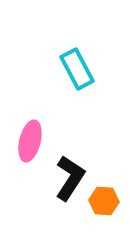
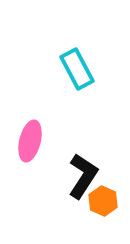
black L-shape: moved 13 px right, 2 px up
orange hexagon: moved 1 px left; rotated 20 degrees clockwise
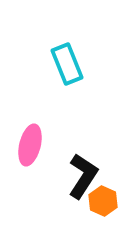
cyan rectangle: moved 10 px left, 5 px up; rotated 6 degrees clockwise
pink ellipse: moved 4 px down
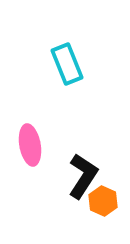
pink ellipse: rotated 24 degrees counterclockwise
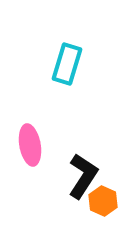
cyan rectangle: rotated 39 degrees clockwise
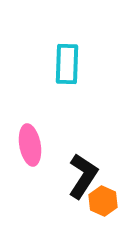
cyan rectangle: rotated 15 degrees counterclockwise
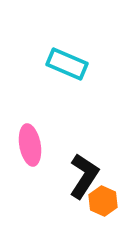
cyan rectangle: rotated 69 degrees counterclockwise
black L-shape: moved 1 px right
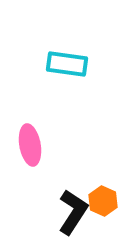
cyan rectangle: rotated 15 degrees counterclockwise
black L-shape: moved 11 px left, 36 px down
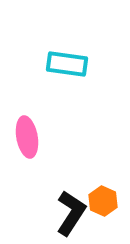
pink ellipse: moved 3 px left, 8 px up
black L-shape: moved 2 px left, 1 px down
